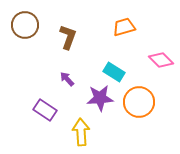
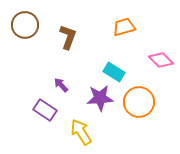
purple arrow: moved 6 px left, 6 px down
yellow arrow: rotated 28 degrees counterclockwise
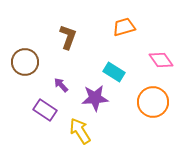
brown circle: moved 37 px down
pink diamond: rotated 10 degrees clockwise
purple star: moved 5 px left
orange circle: moved 14 px right
yellow arrow: moved 1 px left, 1 px up
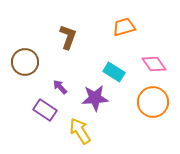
pink diamond: moved 7 px left, 4 px down
purple arrow: moved 1 px left, 2 px down
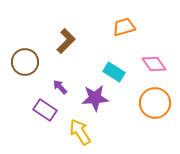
brown L-shape: moved 2 px left, 4 px down; rotated 25 degrees clockwise
orange circle: moved 2 px right, 1 px down
yellow arrow: moved 1 px down
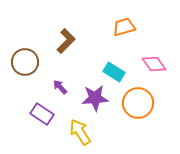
orange circle: moved 17 px left
purple rectangle: moved 3 px left, 4 px down
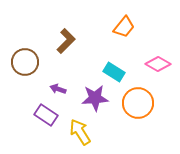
orange trapezoid: rotated 145 degrees clockwise
pink diamond: moved 4 px right; rotated 25 degrees counterclockwise
purple arrow: moved 2 px left, 2 px down; rotated 28 degrees counterclockwise
purple rectangle: moved 4 px right, 1 px down
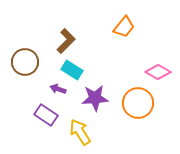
pink diamond: moved 8 px down
cyan rectangle: moved 42 px left, 2 px up
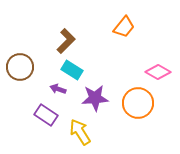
brown circle: moved 5 px left, 5 px down
